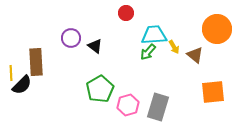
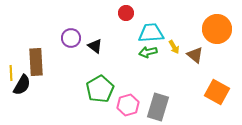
cyan trapezoid: moved 3 px left, 2 px up
green arrow: rotated 36 degrees clockwise
black semicircle: rotated 15 degrees counterclockwise
orange square: moved 4 px right; rotated 35 degrees clockwise
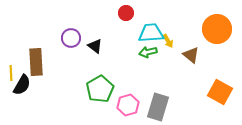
yellow arrow: moved 6 px left, 6 px up
brown triangle: moved 4 px left
orange square: moved 3 px right
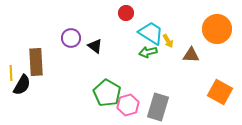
cyan trapezoid: rotated 36 degrees clockwise
brown triangle: rotated 36 degrees counterclockwise
green pentagon: moved 7 px right, 4 px down; rotated 12 degrees counterclockwise
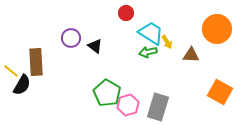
yellow arrow: moved 1 px left, 1 px down
yellow line: moved 2 px up; rotated 49 degrees counterclockwise
